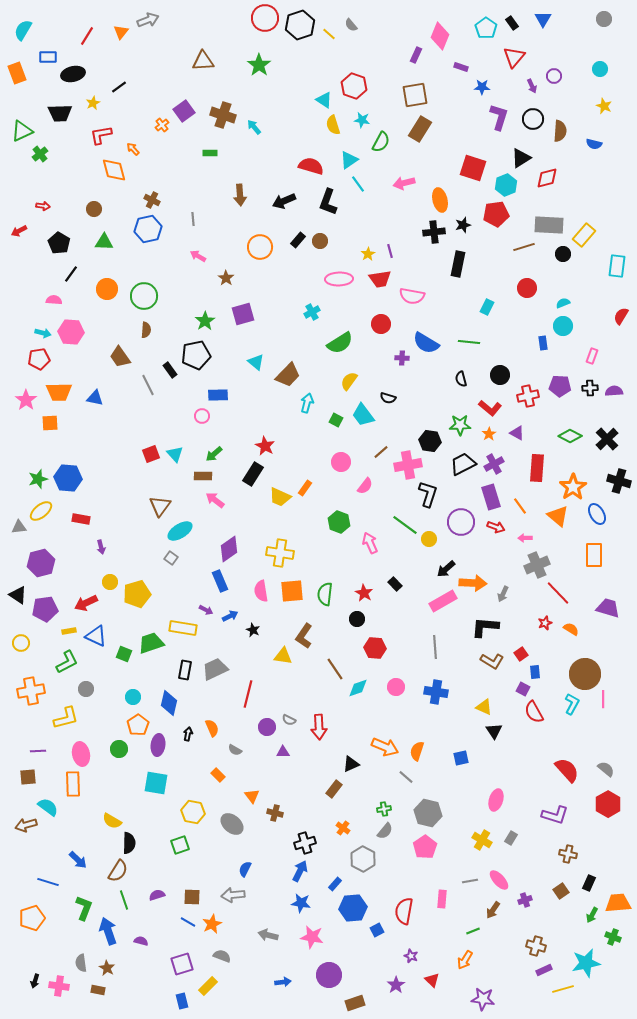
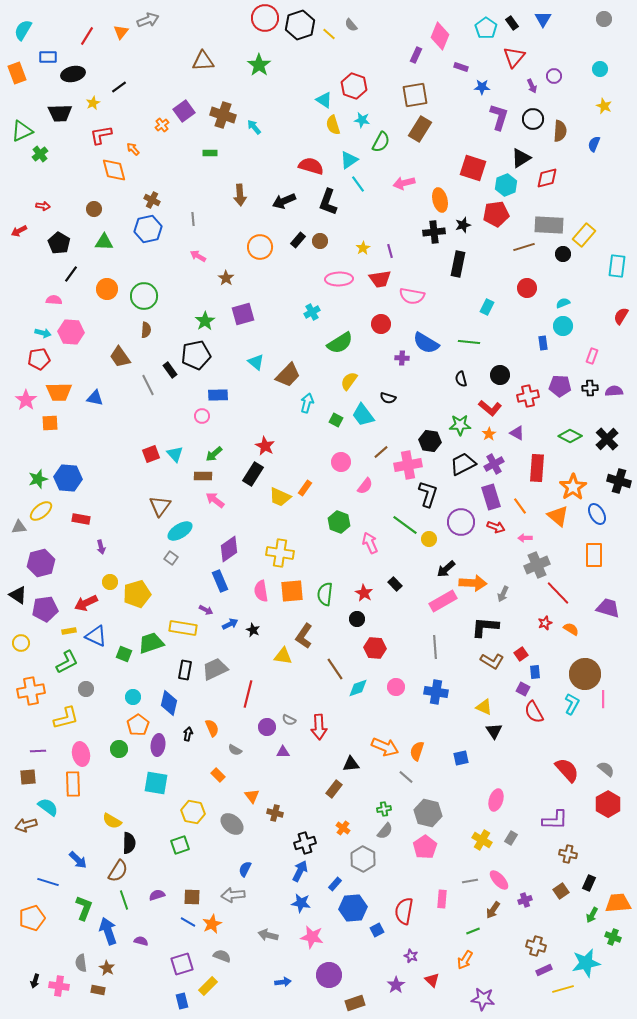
blue semicircle at (594, 144): rotated 98 degrees clockwise
yellow star at (368, 254): moved 5 px left, 6 px up
blue arrow at (230, 616): moved 8 px down
black triangle at (351, 764): rotated 18 degrees clockwise
purple L-shape at (555, 815): moved 5 px down; rotated 16 degrees counterclockwise
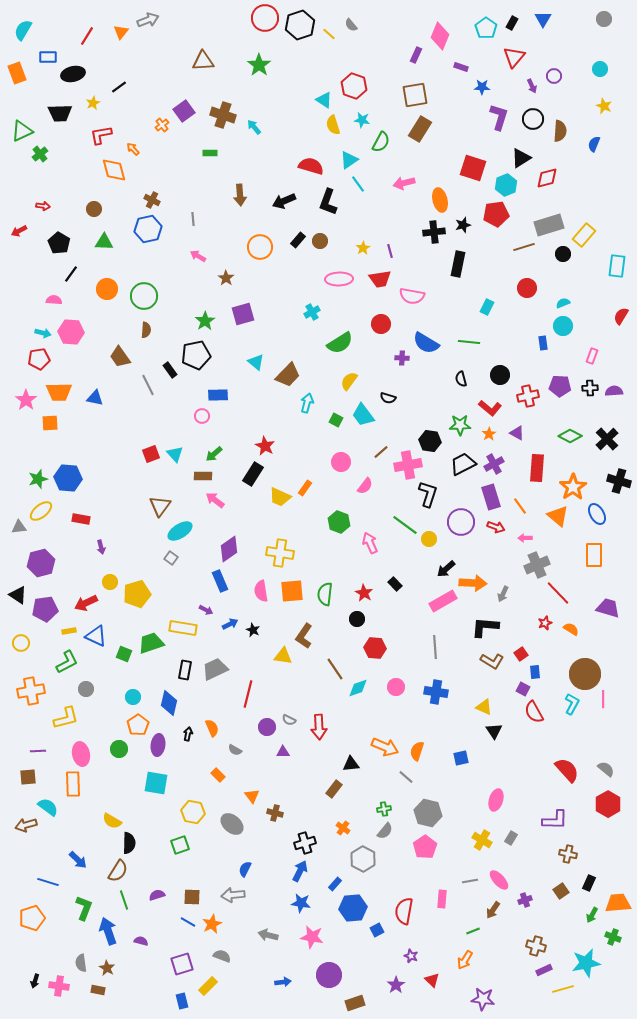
black rectangle at (512, 23): rotated 64 degrees clockwise
gray rectangle at (549, 225): rotated 20 degrees counterclockwise
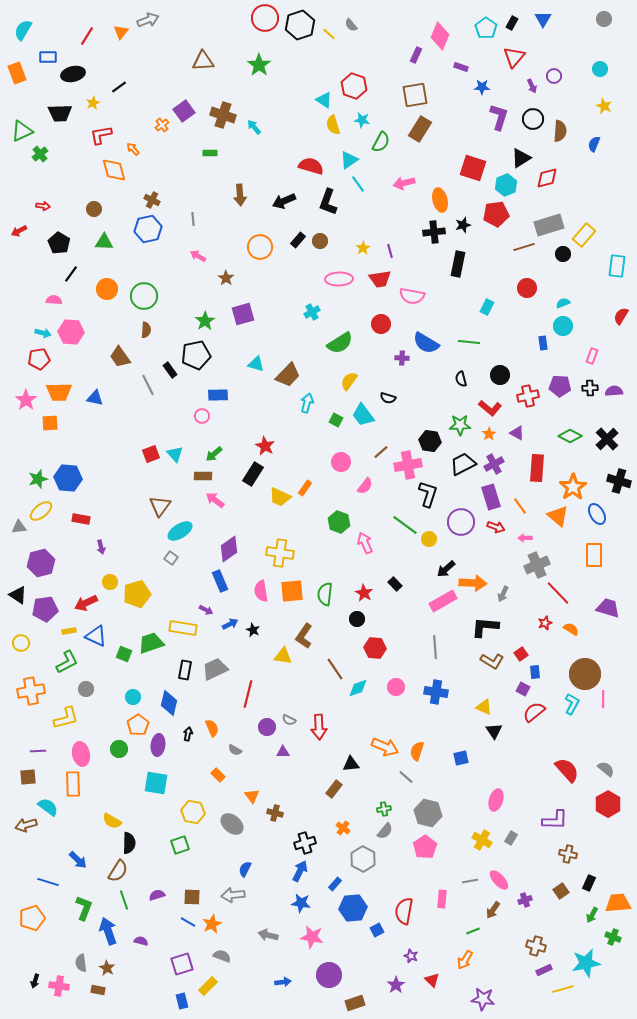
cyan triangle at (256, 362): moved 2 px down; rotated 24 degrees counterclockwise
pink arrow at (370, 543): moved 5 px left
red semicircle at (534, 712): rotated 80 degrees clockwise
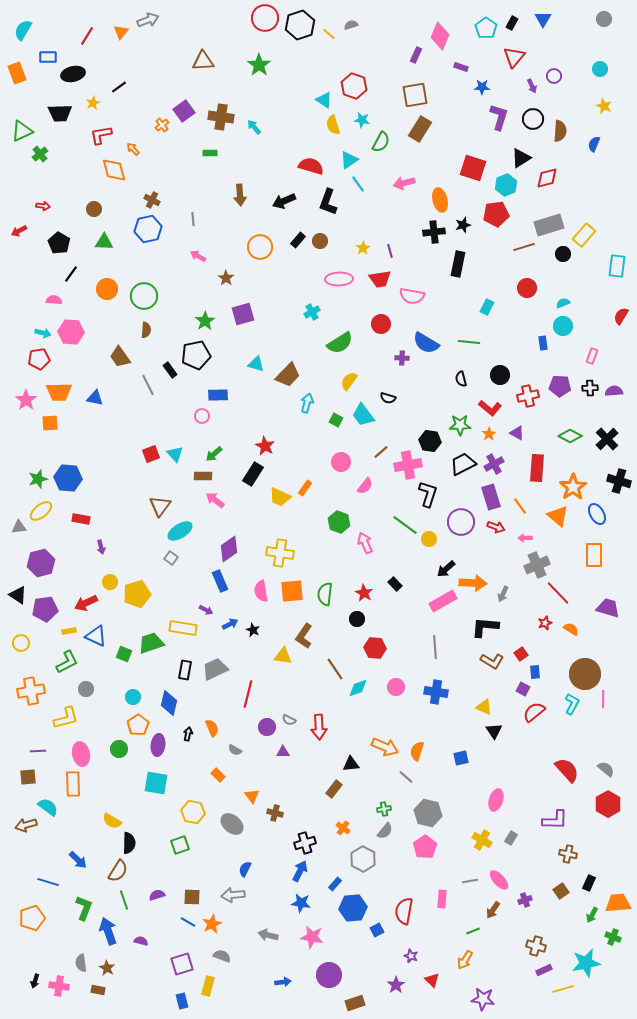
gray semicircle at (351, 25): rotated 112 degrees clockwise
brown cross at (223, 115): moved 2 px left, 2 px down; rotated 10 degrees counterclockwise
yellow rectangle at (208, 986): rotated 30 degrees counterclockwise
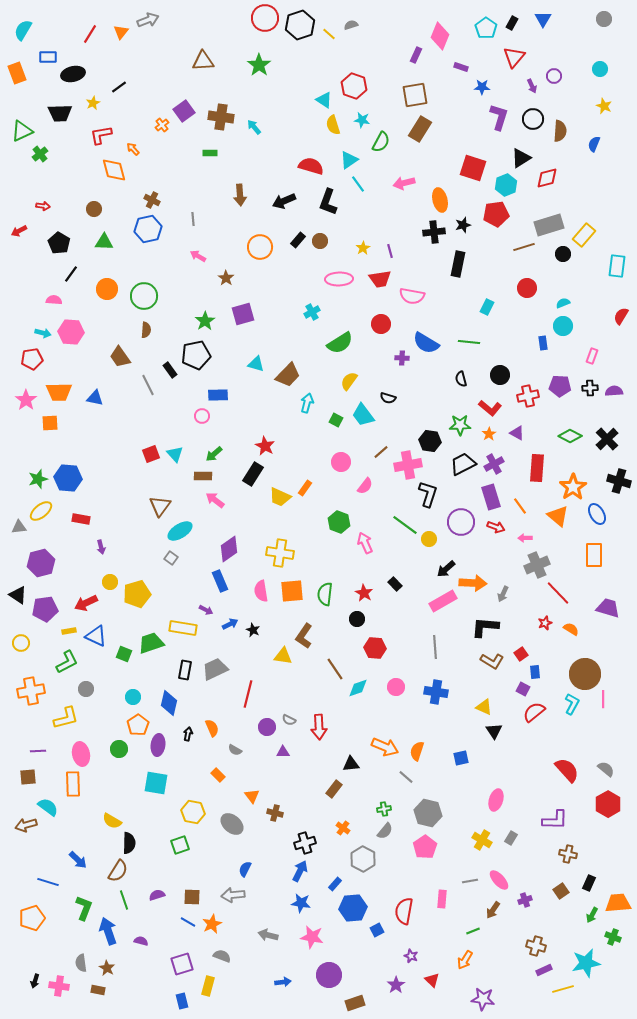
red line at (87, 36): moved 3 px right, 2 px up
red pentagon at (39, 359): moved 7 px left
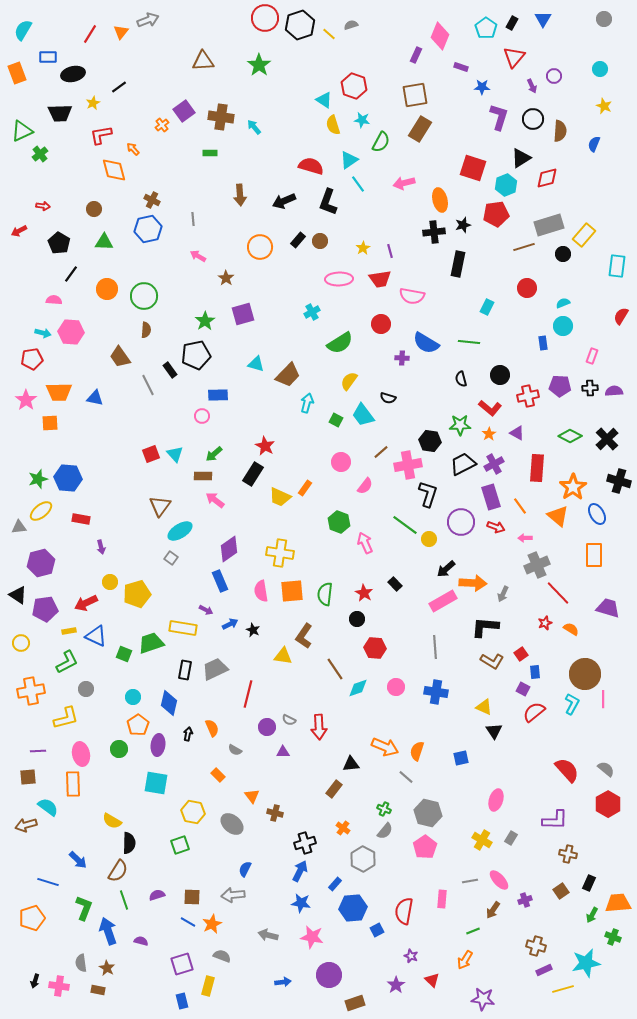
green cross at (384, 809): rotated 32 degrees clockwise
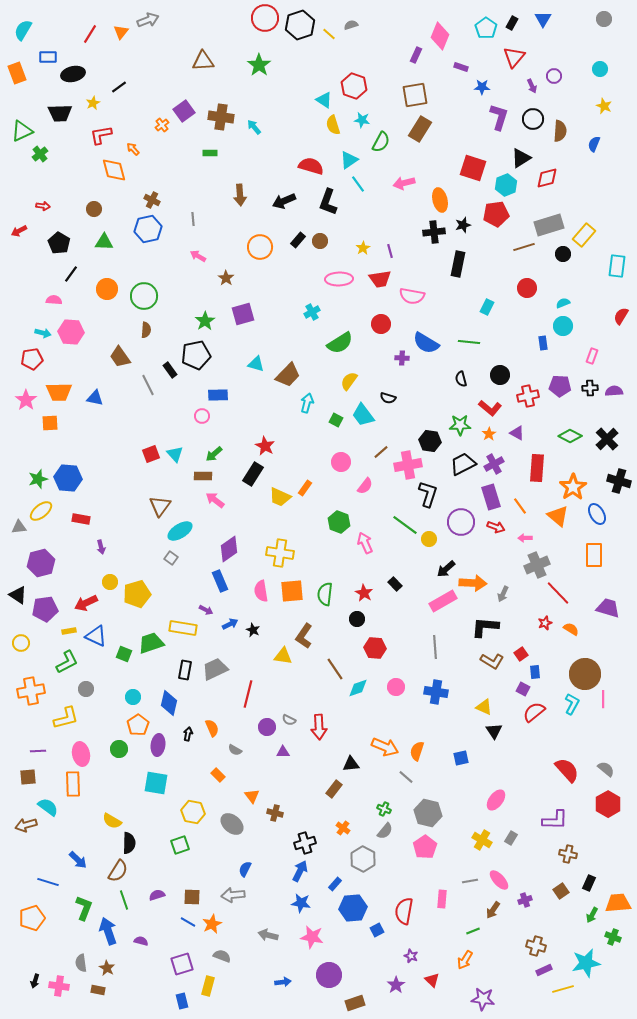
pink ellipse at (496, 800): rotated 20 degrees clockwise
